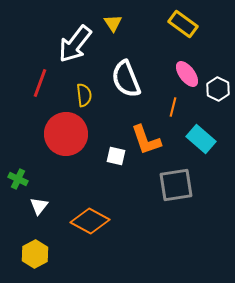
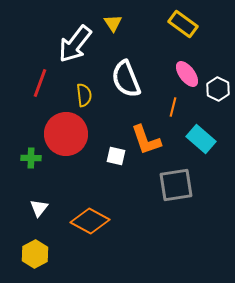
green cross: moved 13 px right, 21 px up; rotated 24 degrees counterclockwise
white triangle: moved 2 px down
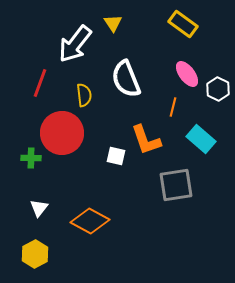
red circle: moved 4 px left, 1 px up
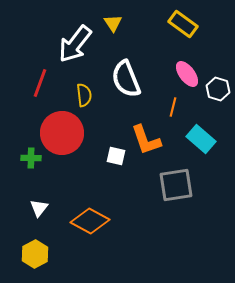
white hexagon: rotated 10 degrees counterclockwise
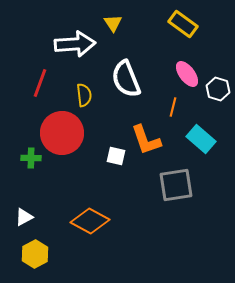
white arrow: rotated 132 degrees counterclockwise
white triangle: moved 15 px left, 9 px down; rotated 24 degrees clockwise
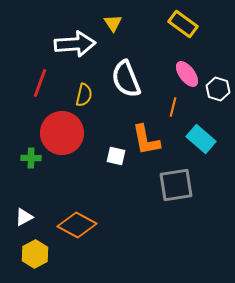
yellow semicircle: rotated 20 degrees clockwise
orange L-shape: rotated 8 degrees clockwise
orange diamond: moved 13 px left, 4 px down
